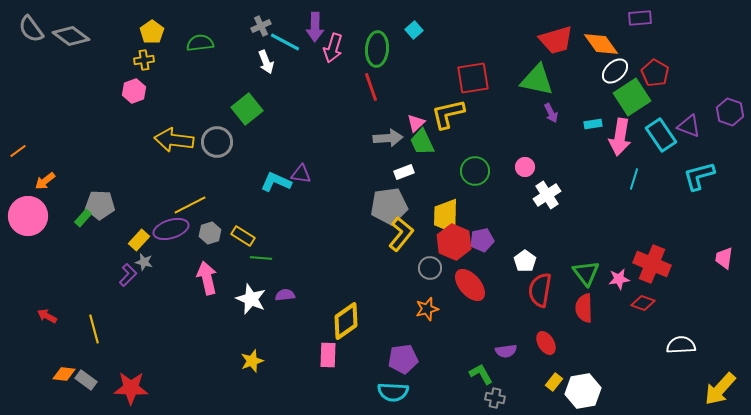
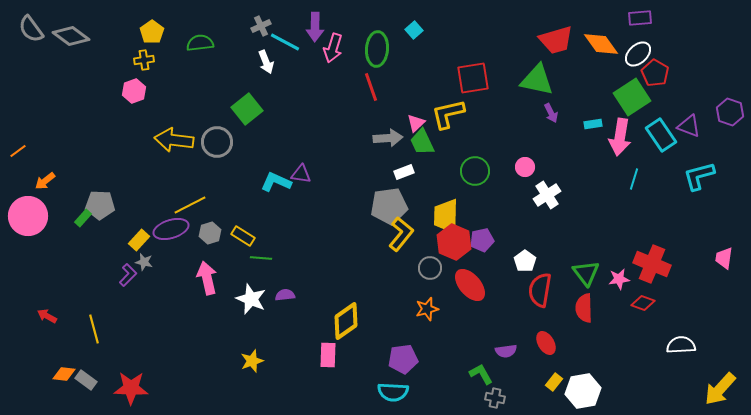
white ellipse at (615, 71): moved 23 px right, 17 px up
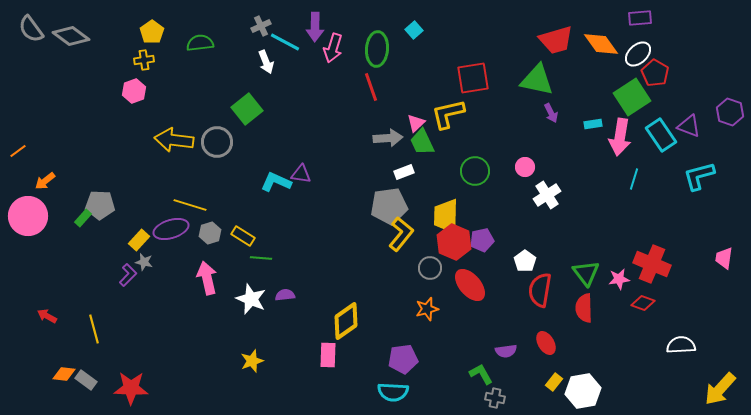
yellow line at (190, 205): rotated 44 degrees clockwise
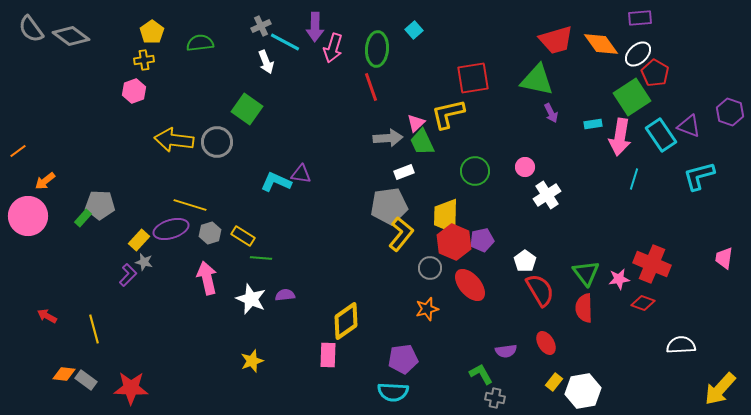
green square at (247, 109): rotated 16 degrees counterclockwise
red semicircle at (540, 290): rotated 140 degrees clockwise
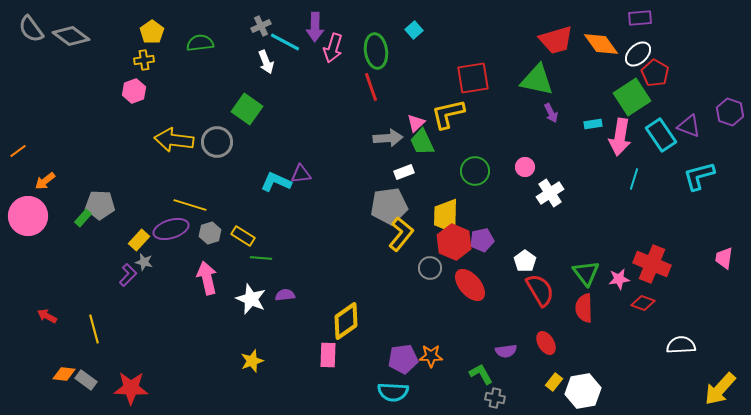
green ellipse at (377, 49): moved 1 px left, 2 px down; rotated 12 degrees counterclockwise
purple triangle at (301, 174): rotated 15 degrees counterclockwise
white cross at (547, 195): moved 3 px right, 2 px up
orange star at (427, 309): moved 4 px right, 47 px down; rotated 15 degrees clockwise
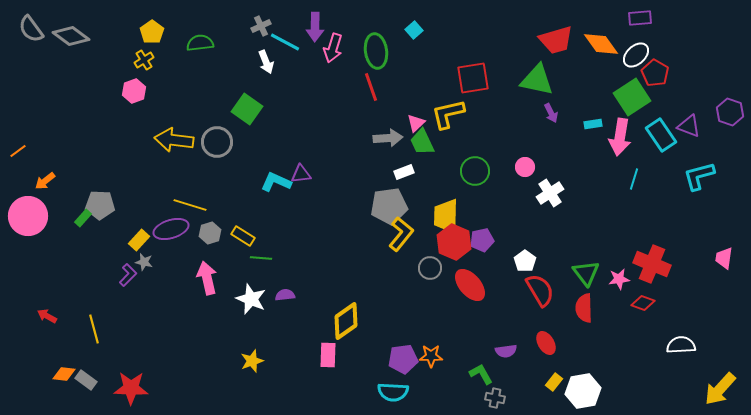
white ellipse at (638, 54): moved 2 px left, 1 px down
yellow cross at (144, 60): rotated 24 degrees counterclockwise
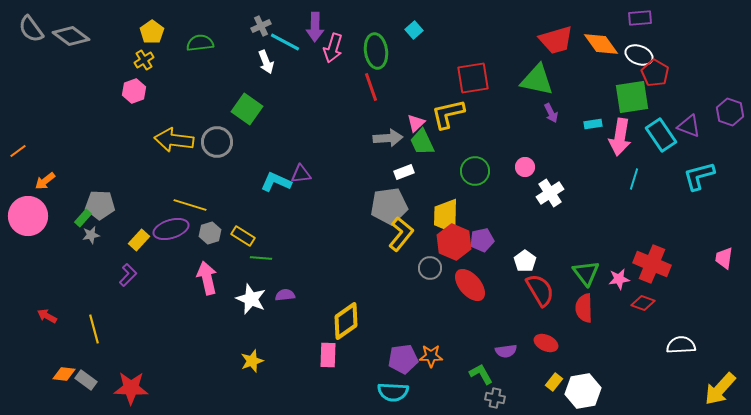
white ellipse at (636, 55): moved 3 px right; rotated 64 degrees clockwise
green square at (632, 97): rotated 24 degrees clockwise
gray star at (144, 262): moved 53 px left, 27 px up; rotated 24 degrees counterclockwise
red ellipse at (546, 343): rotated 35 degrees counterclockwise
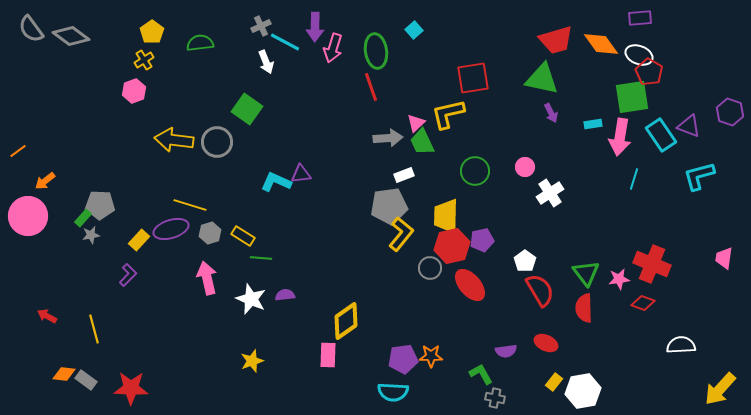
red pentagon at (655, 73): moved 6 px left, 1 px up
green triangle at (537, 80): moved 5 px right, 1 px up
white rectangle at (404, 172): moved 3 px down
red hexagon at (454, 242): moved 2 px left, 4 px down; rotated 24 degrees clockwise
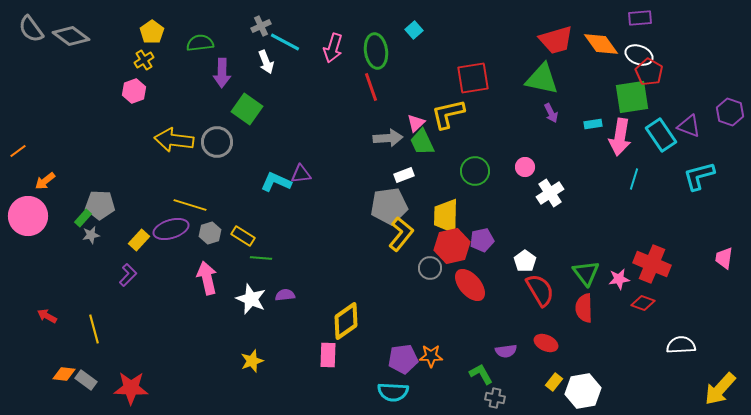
purple arrow at (315, 27): moved 93 px left, 46 px down
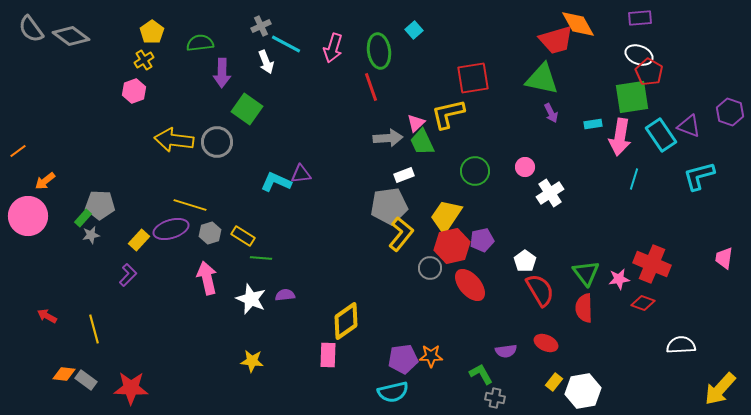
cyan line at (285, 42): moved 1 px right, 2 px down
orange diamond at (601, 44): moved 23 px left, 20 px up; rotated 6 degrees clockwise
green ellipse at (376, 51): moved 3 px right
yellow trapezoid at (446, 216): rotated 33 degrees clockwise
yellow star at (252, 361): rotated 25 degrees clockwise
cyan semicircle at (393, 392): rotated 16 degrees counterclockwise
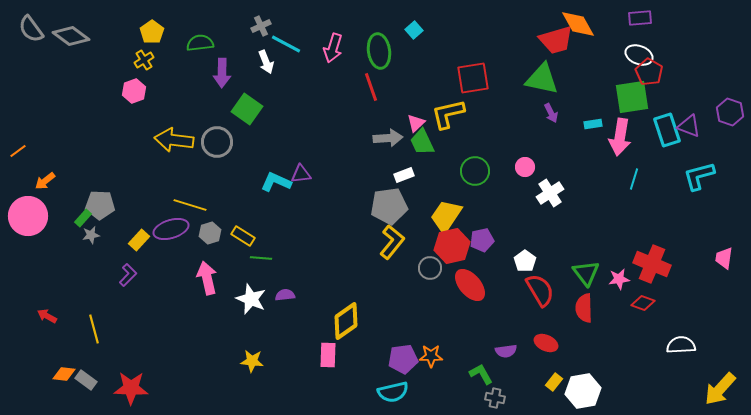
cyan rectangle at (661, 135): moved 6 px right, 5 px up; rotated 16 degrees clockwise
yellow L-shape at (401, 234): moved 9 px left, 8 px down
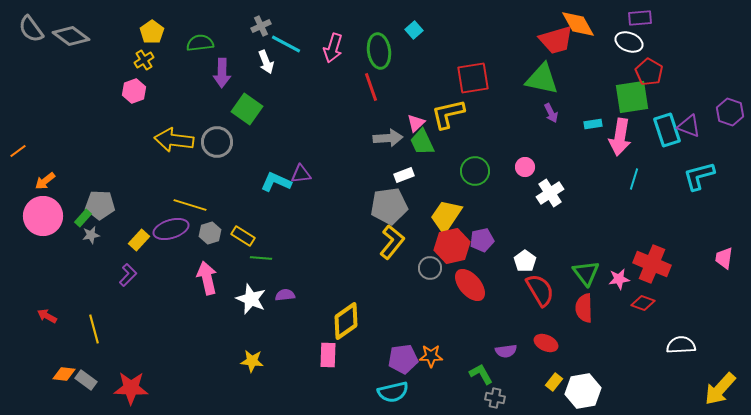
white ellipse at (639, 55): moved 10 px left, 13 px up
pink circle at (28, 216): moved 15 px right
